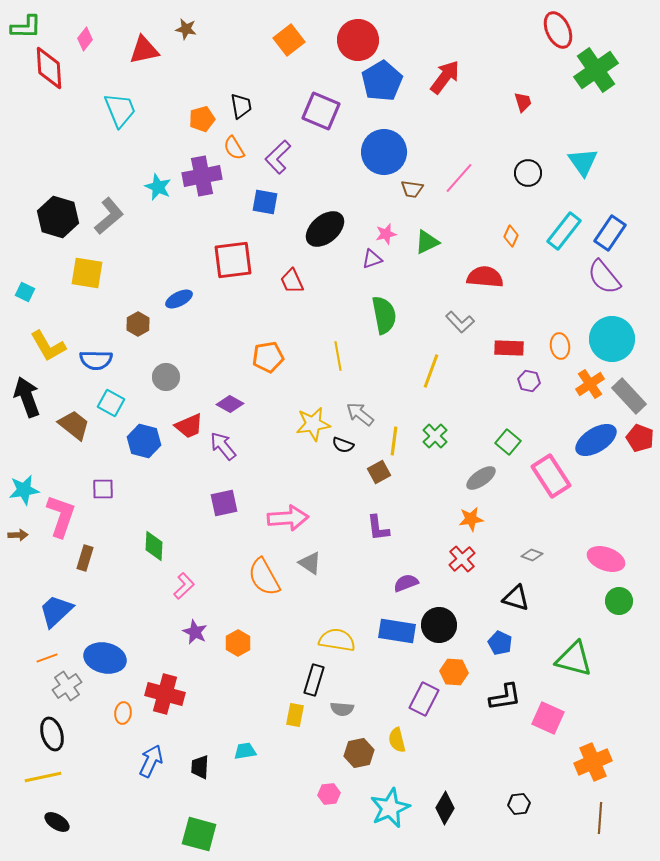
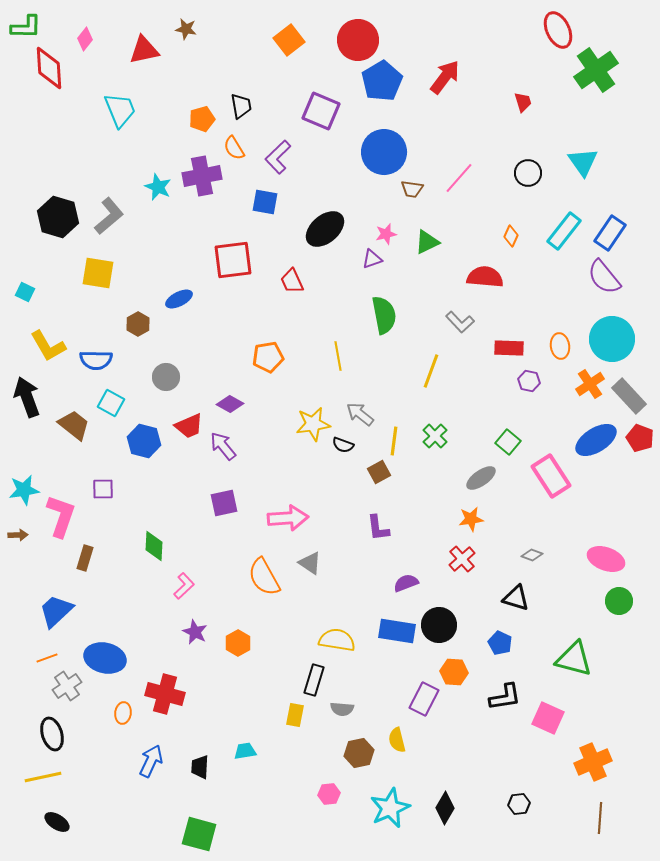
yellow square at (87, 273): moved 11 px right
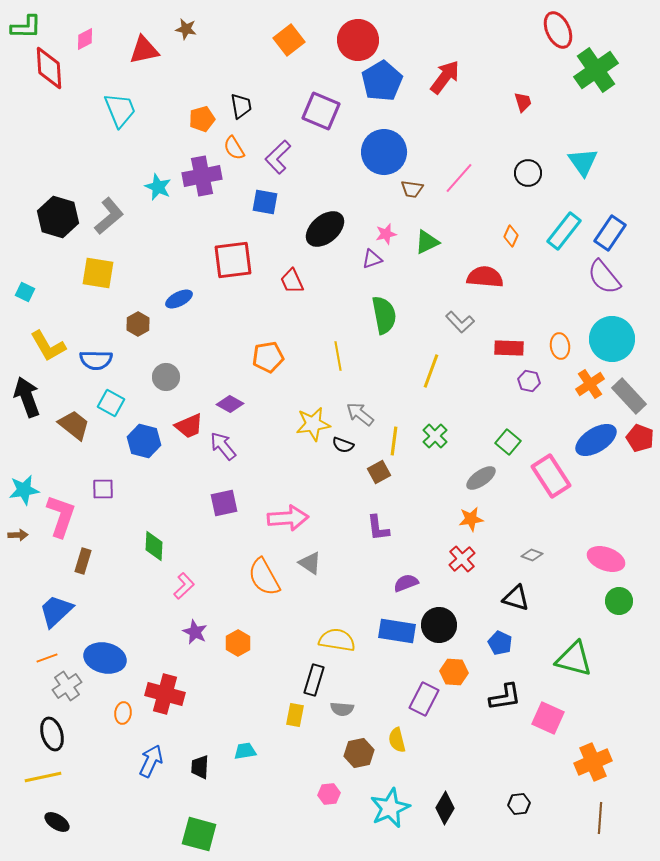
pink diamond at (85, 39): rotated 25 degrees clockwise
brown rectangle at (85, 558): moved 2 px left, 3 px down
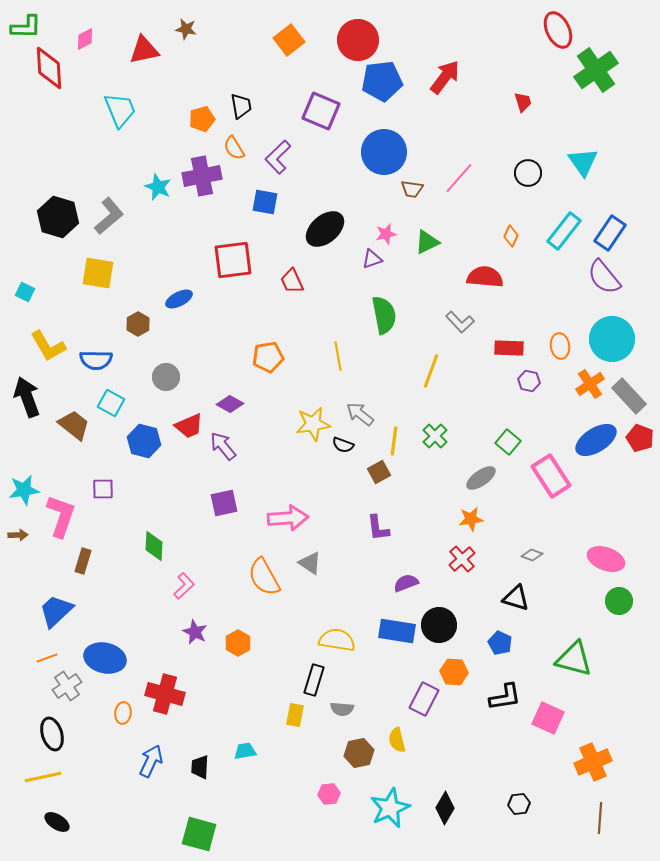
blue pentagon at (382, 81): rotated 24 degrees clockwise
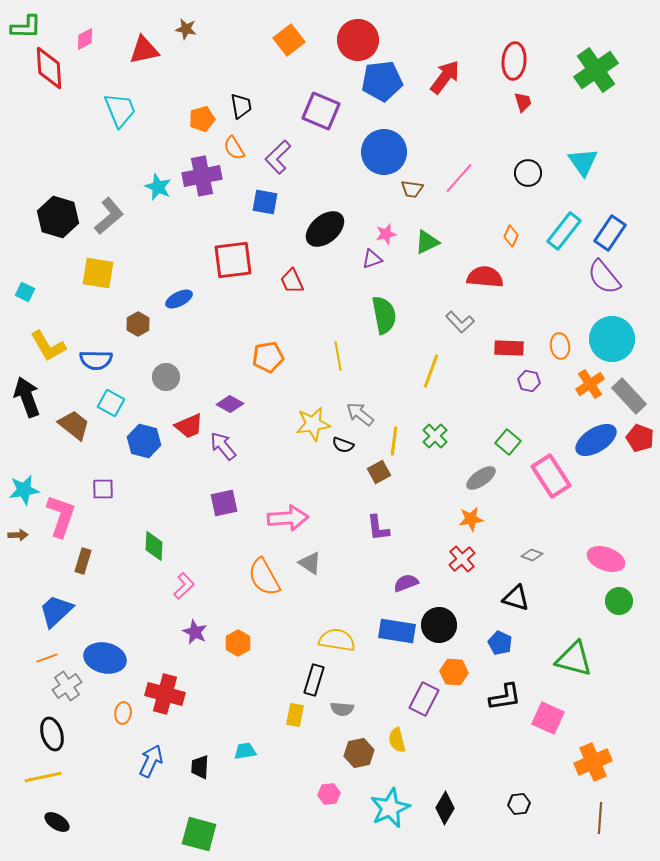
red ellipse at (558, 30): moved 44 px left, 31 px down; rotated 30 degrees clockwise
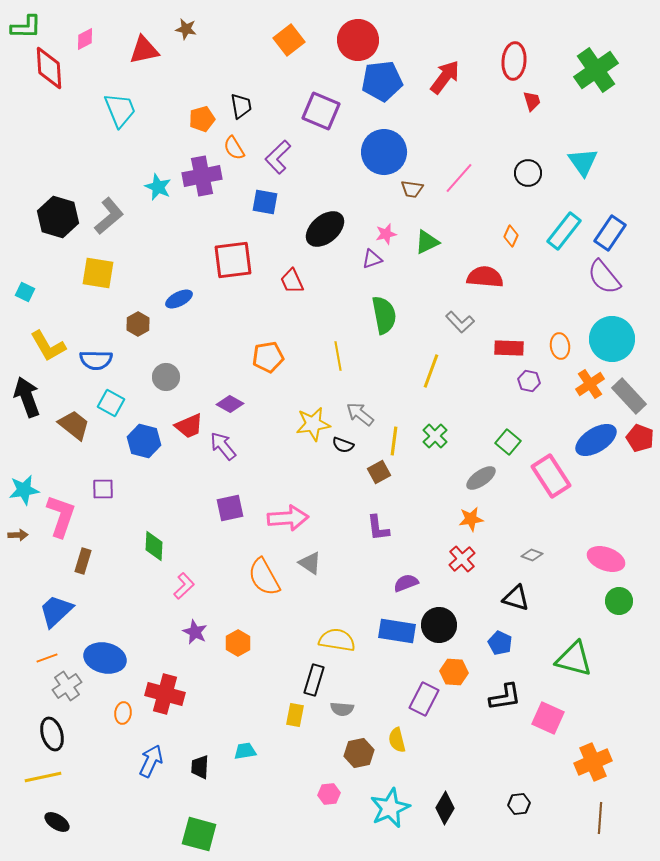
red trapezoid at (523, 102): moved 9 px right, 1 px up
purple square at (224, 503): moved 6 px right, 5 px down
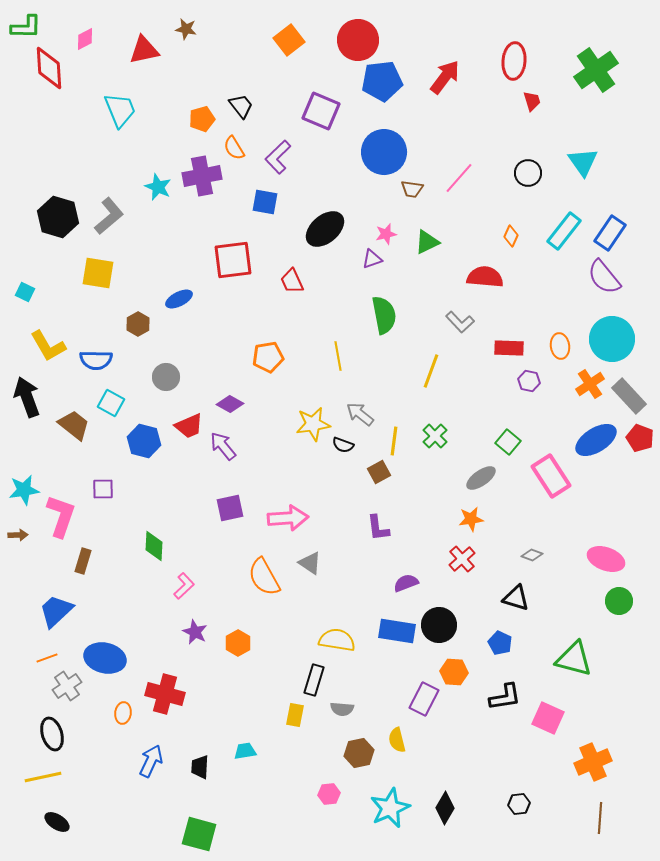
black trapezoid at (241, 106): rotated 28 degrees counterclockwise
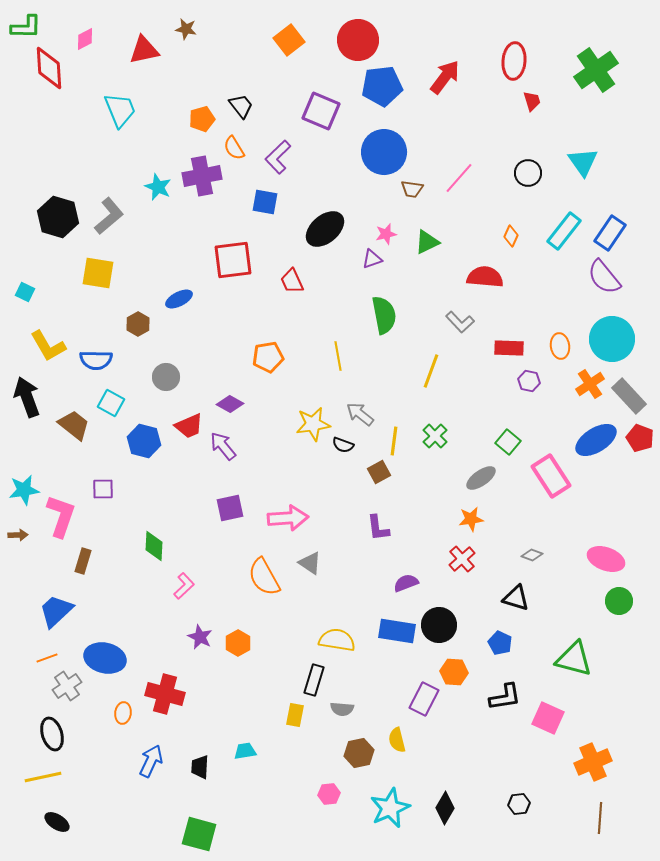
blue pentagon at (382, 81): moved 5 px down
purple star at (195, 632): moved 5 px right, 5 px down
